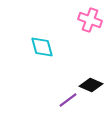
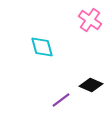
pink cross: rotated 15 degrees clockwise
purple line: moved 7 px left
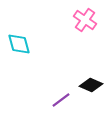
pink cross: moved 5 px left
cyan diamond: moved 23 px left, 3 px up
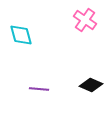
cyan diamond: moved 2 px right, 9 px up
purple line: moved 22 px left, 11 px up; rotated 42 degrees clockwise
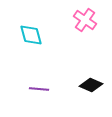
cyan diamond: moved 10 px right
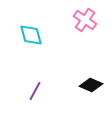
purple line: moved 4 px left, 2 px down; rotated 66 degrees counterclockwise
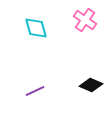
cyan diamond: moved 5 px right, 7 px up
purple line: rotated 36 degrees clockwise
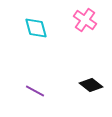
black diamond: rotated 15 degrees clockwise
purple line: rotated 54 degrees clockwise
